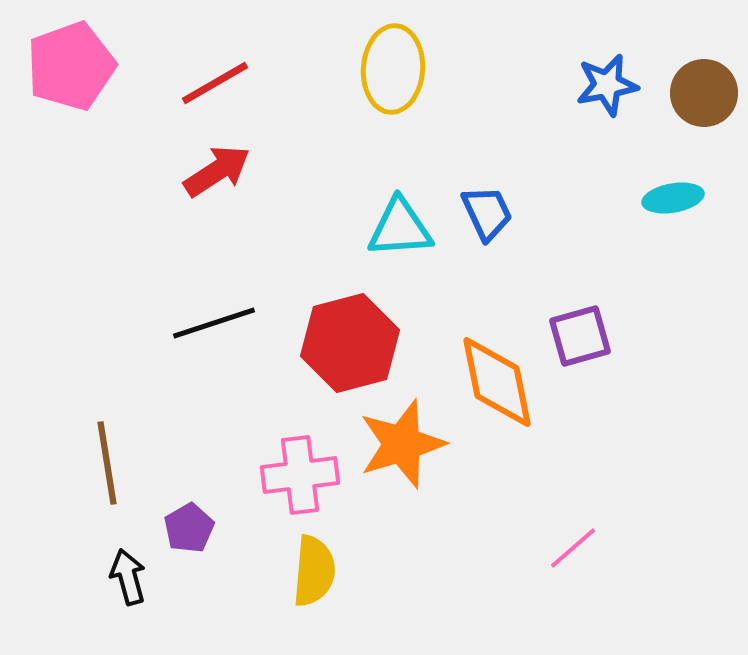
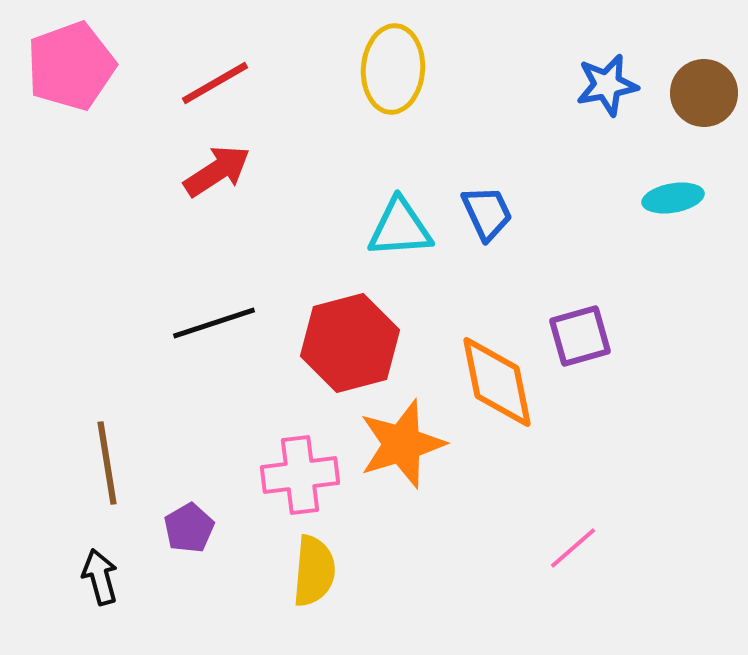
black arrow: moved 28 px left
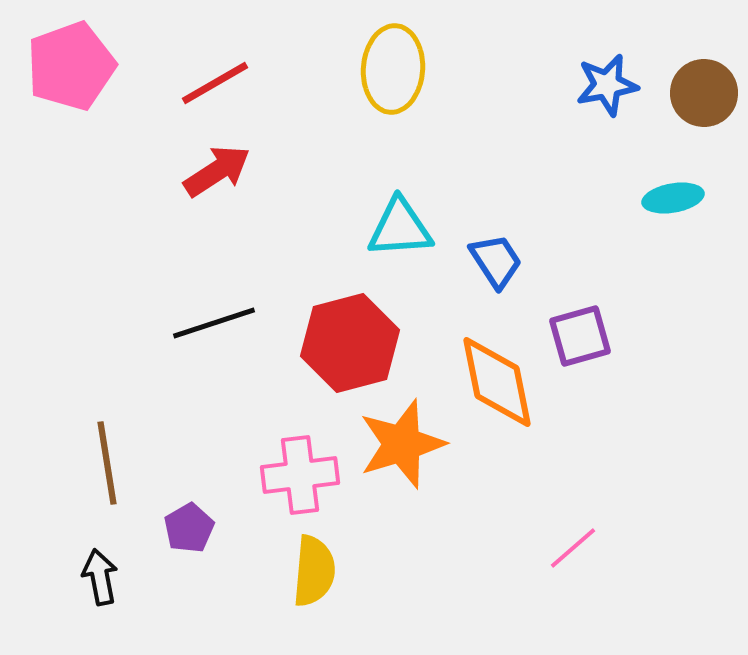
blue trapezoid: moved 9 px right, 48 px down; rotated 8 degrees counterclockwise
black arrow: rotated 4 degrees clockwise
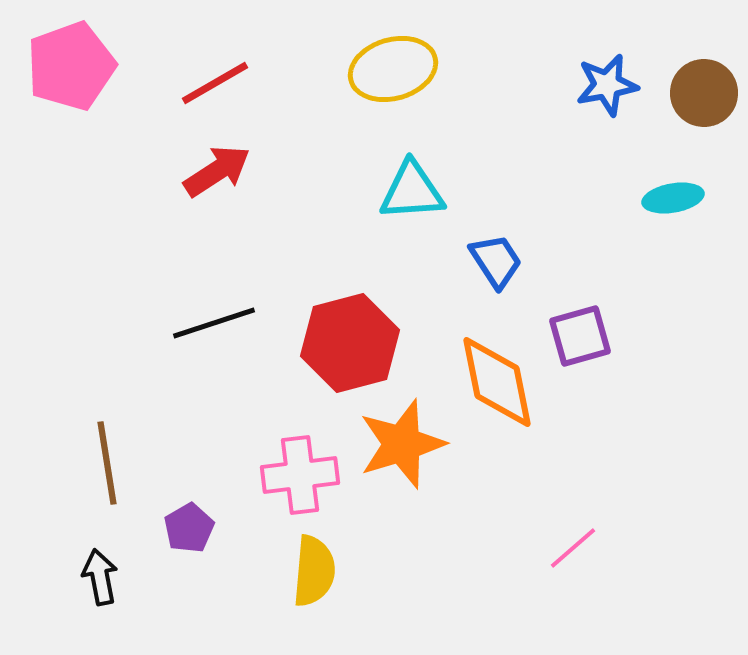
yellow ellipse: rotated 70 degrees clockwise
cyan triangle: moved 12 px right, 37 px up
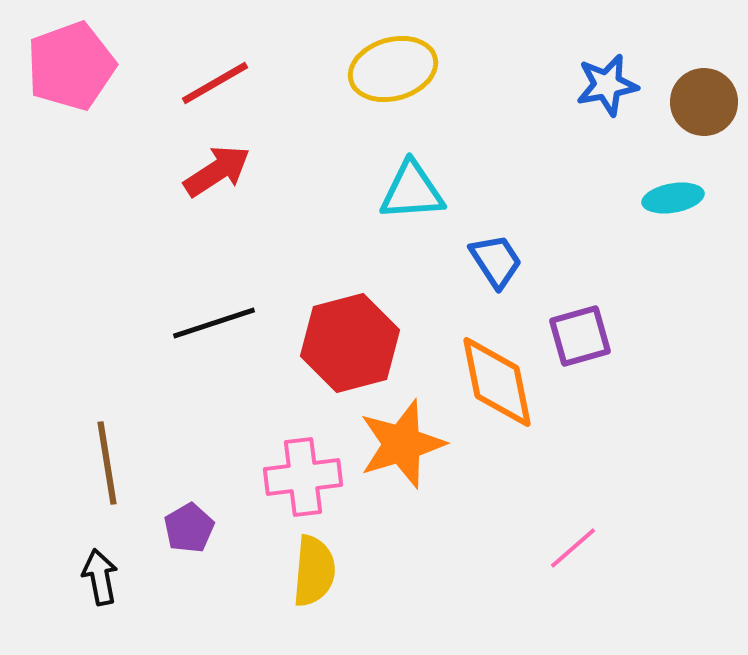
brown circle: moved 9 px down
pink cross: moved 3 px right, 2 px down
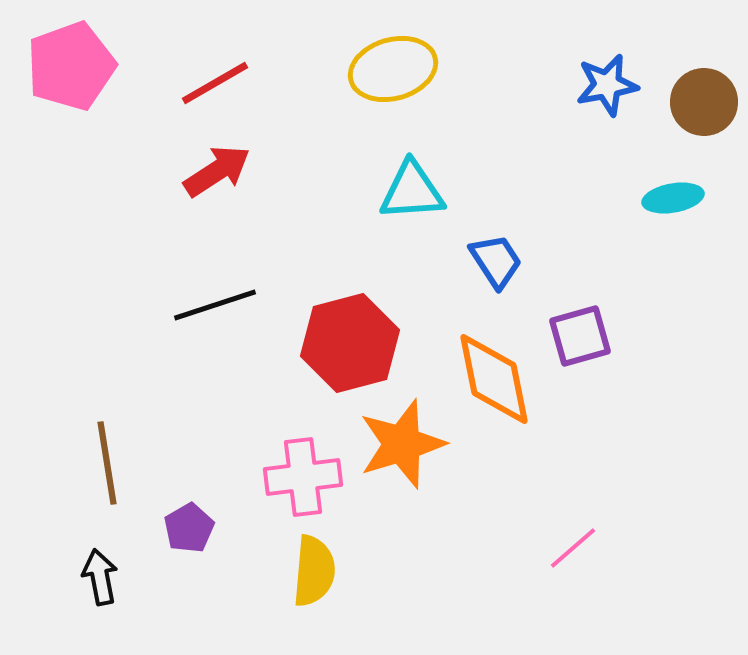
black line: moved 1 px right, 18 px up
orange diamond: moved 3 px left, 3 px up
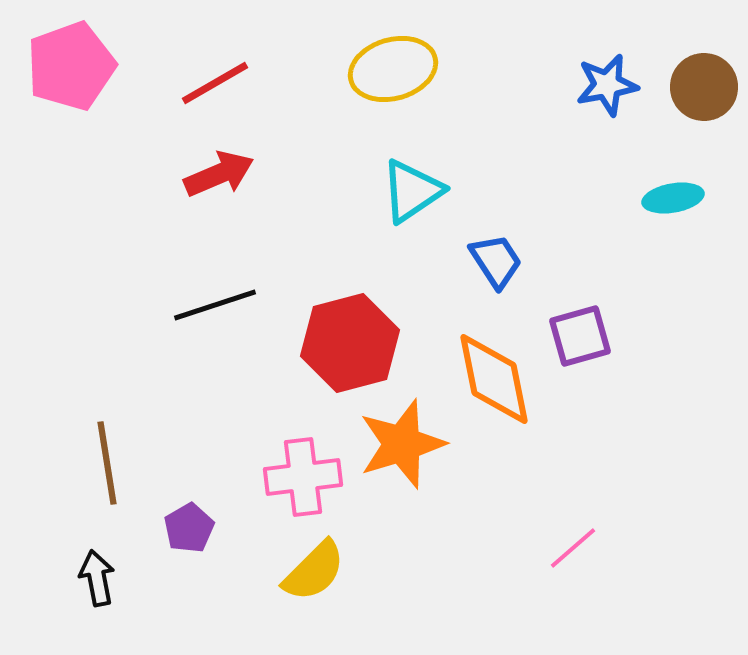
brown circle: moved 15 px up
red arrow: moved 2 px right, 3 px down; rotated 10 degrees clockwise
cyan triangle: rotated 30 degrees counterclockwise
yellow semicircle: rotated 40 degrees clockwise
black arrow: moved 3 px left, 1 px down
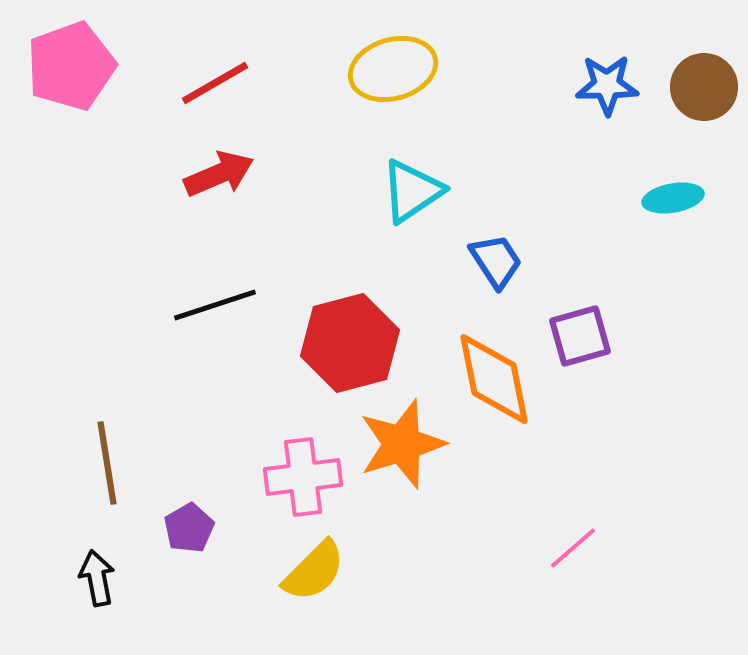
blue star: rotated 10 degrees clockwise
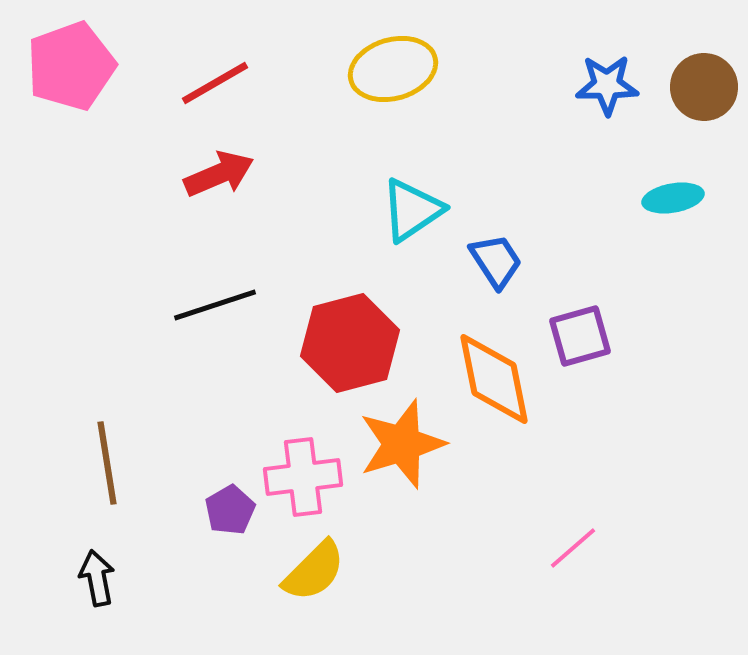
cyan triangle: moved 19 px down
purple pentagon: moved 41 px right, 18 px up
